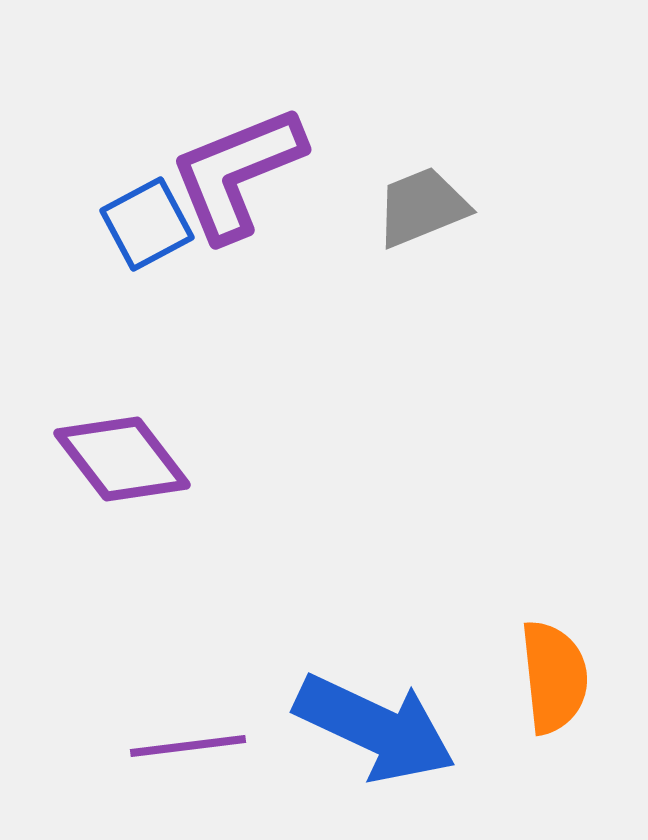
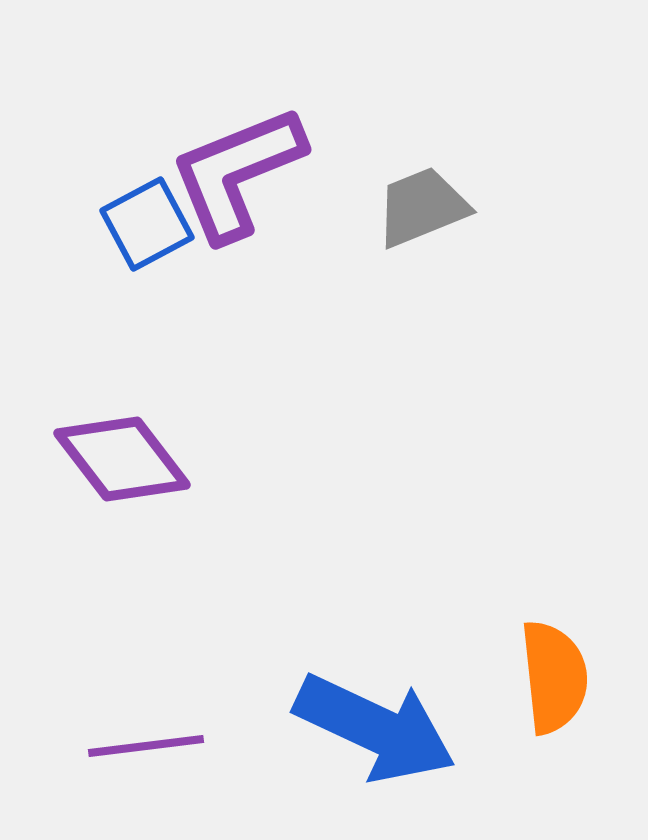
purple line: moved 42 px left
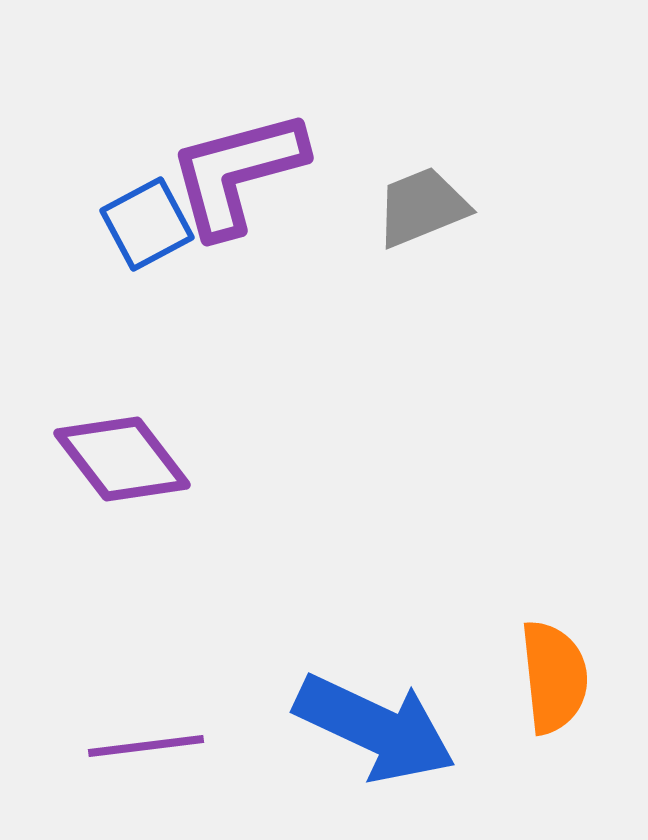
purple L-shape: rotated 7 degrees clockwise
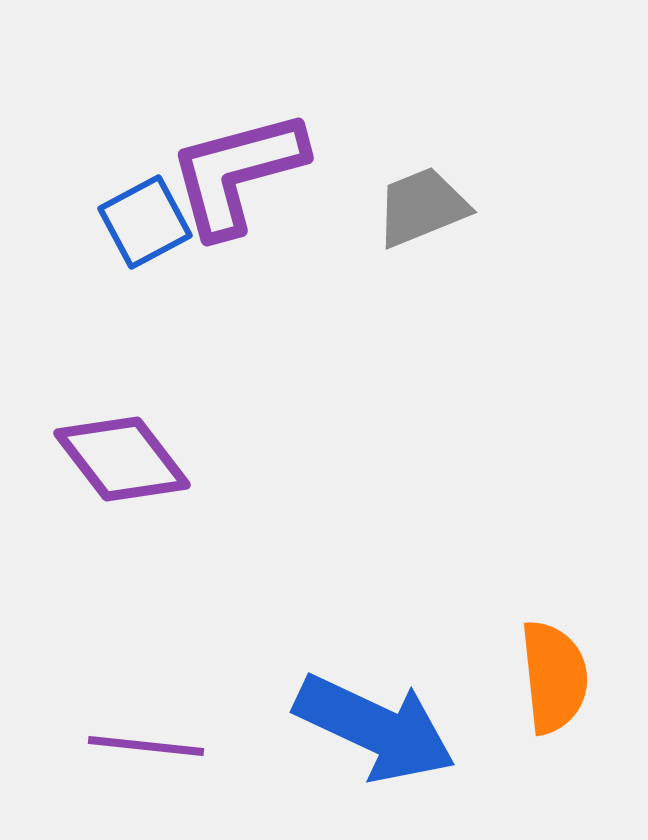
blue square: moved 2 px left, 2 px up
purple line: rotated 13 degrees clockwise
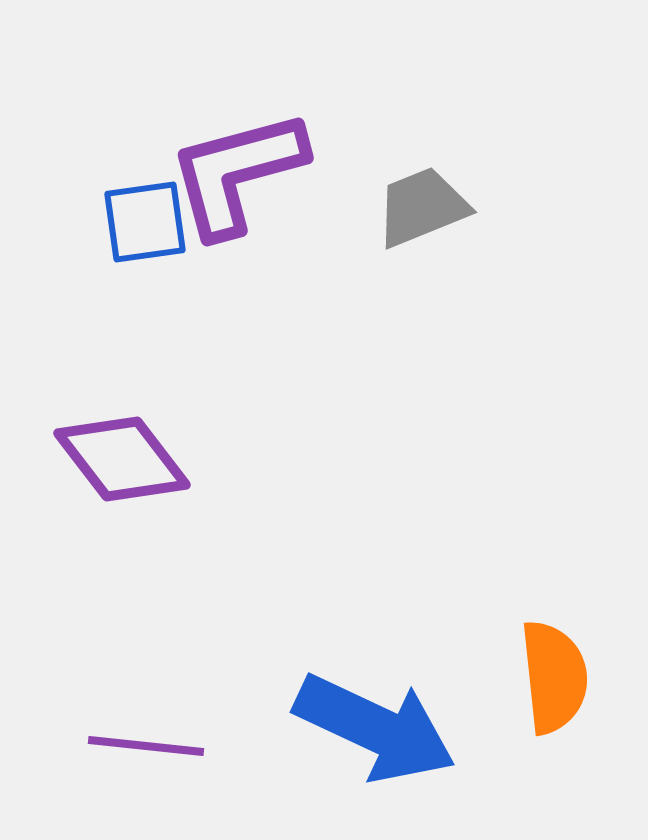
blue square: rotated 20 degrees clockwise
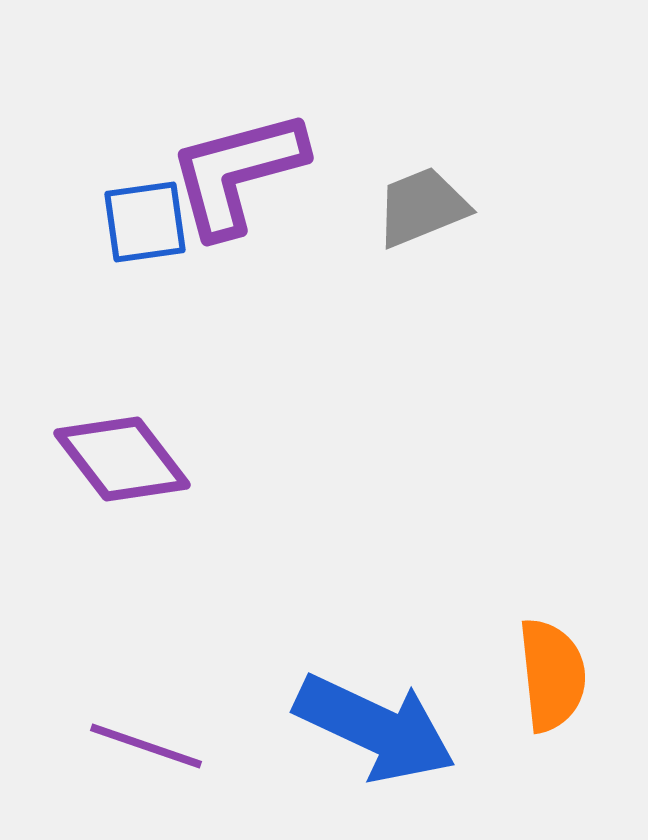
orange semicircle: moved 2 px left, 2 px up
purple line: rotated 13 degrees clockwise
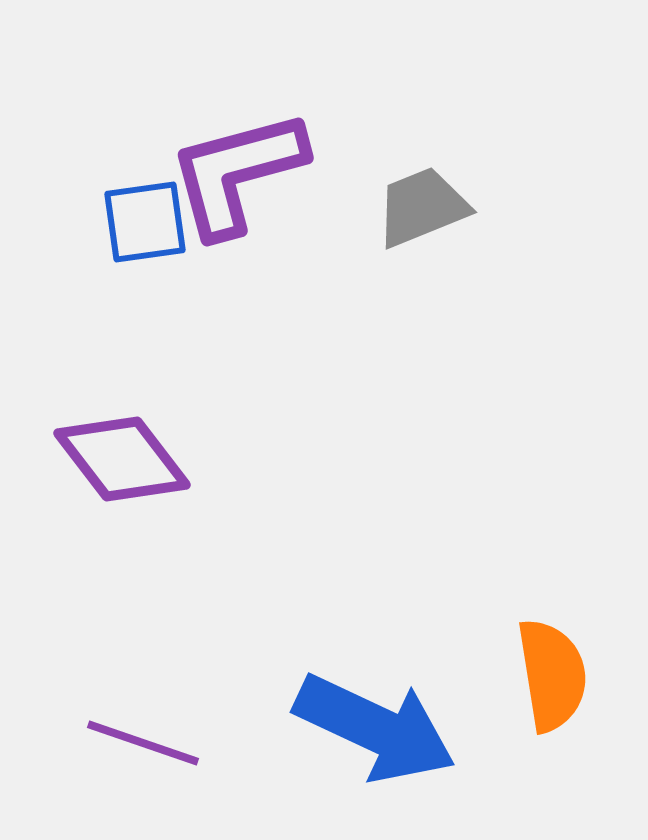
orange semicircle: rotated 3 degrees counterclockwise
purple line: moved 3 px left, 3 px up
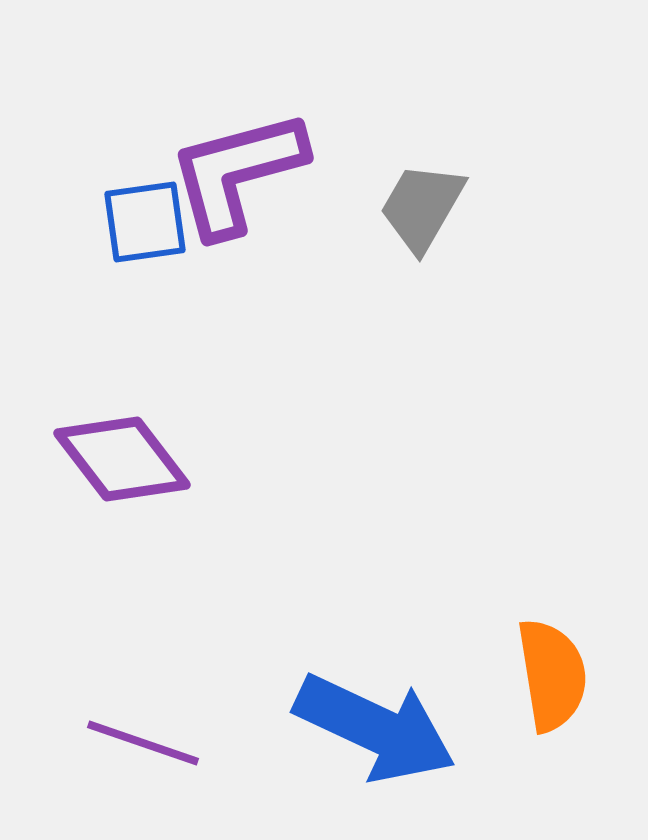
gray trapezoid: rotated 38 degrees counterclockwise
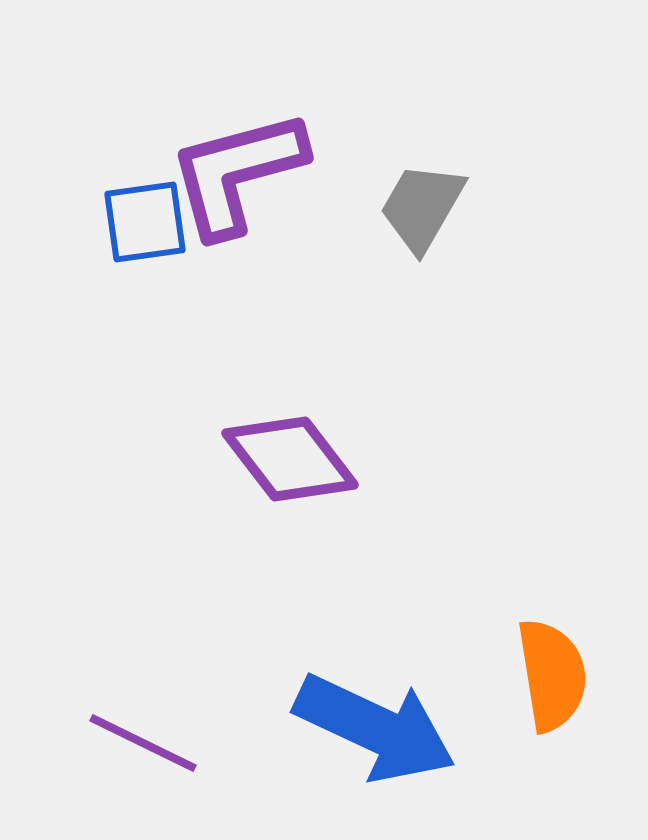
purple diamond: moved 168 px right
purple line: rotated 7 degrees clockwise
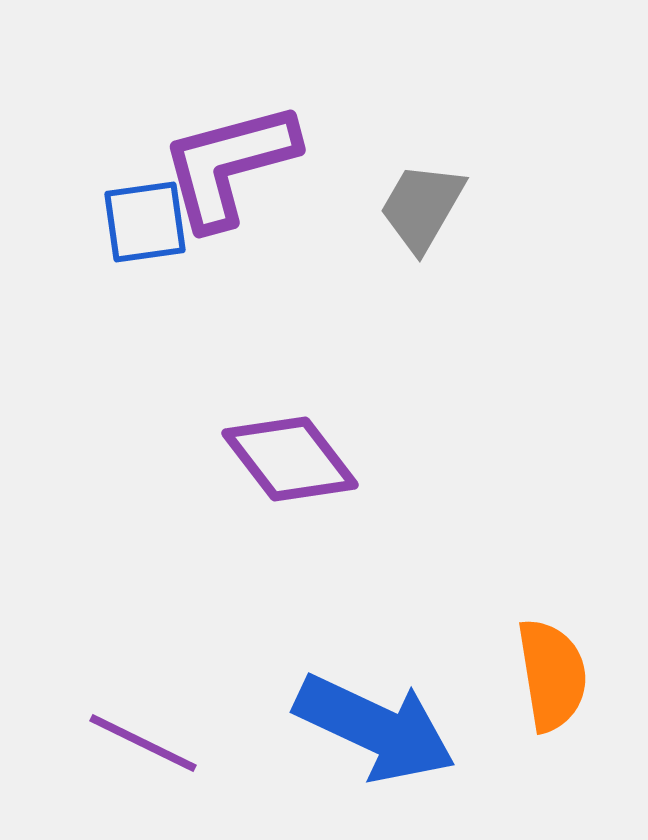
purple L-shape: moved 8 px left, 8 px up
